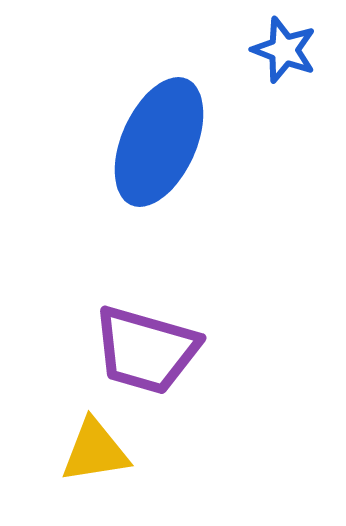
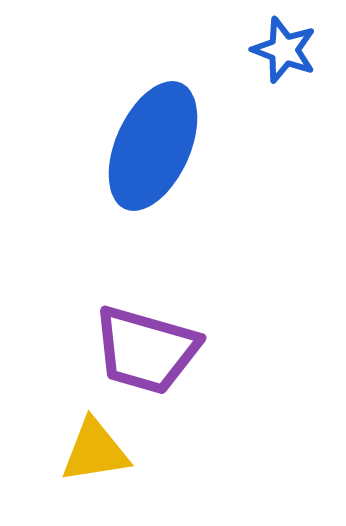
blue ellipse: moved 6 px left, 4 px down
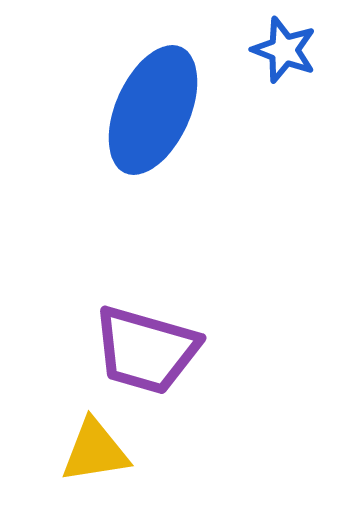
blue ellipse: moved 36 px up
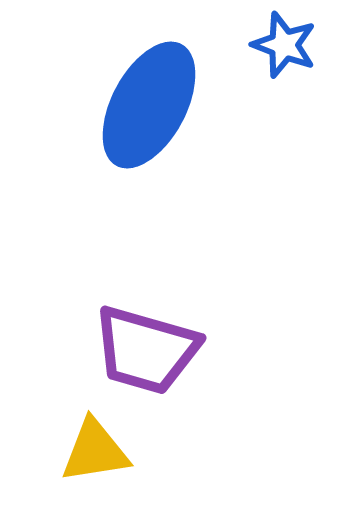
blue star: moved 5 px up
blue ellipse: moved 4 px left, 5 px up; rotated 4 degrees clockwise
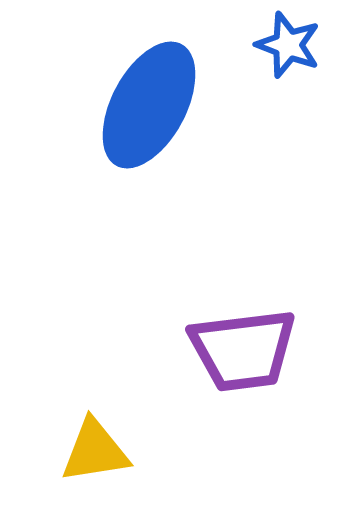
blue star: moved 4 px right
purple trapezoid: moved 97 px right; rotated 23 degrees counterclockwise
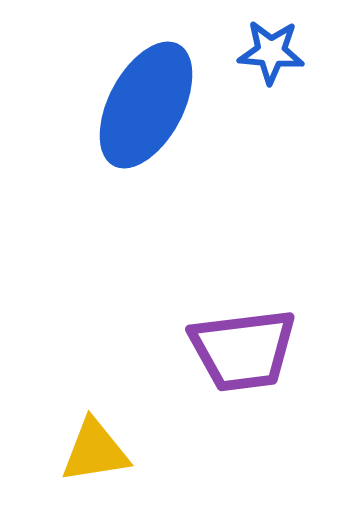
blue star: moved 17 px left, 7 px down; rotated 16 degrees counterclockwise
blue ellipse: moved 3 px left
